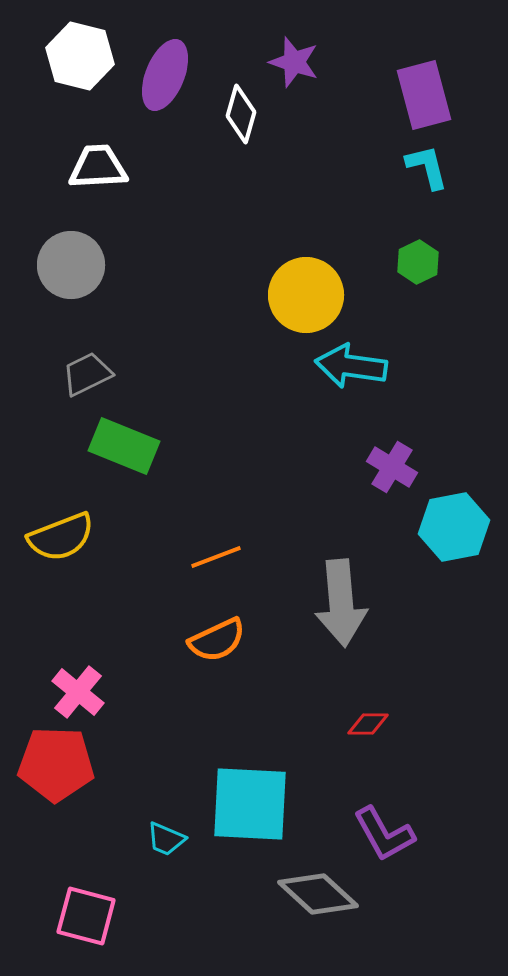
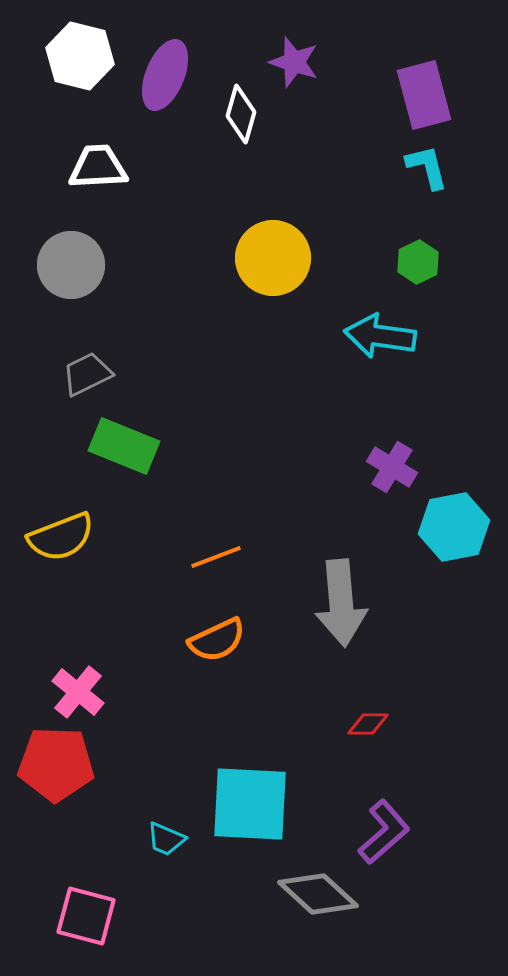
yellow circle: moved 33 px left, 37 px up
cyan arrow: moved 29 px right, 30 px up
purple L-shape: moved 2 px up; rotated 102 degrees counterclockwise
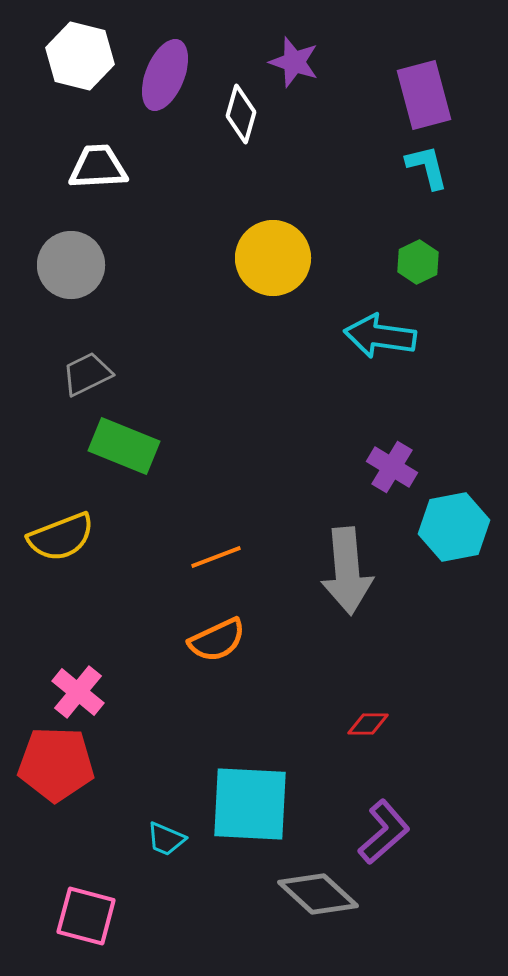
gray arrow: moved 6 px right, 32 px up
